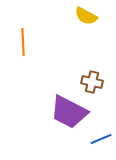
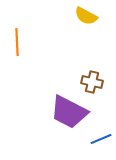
orange line: moved 6 px left
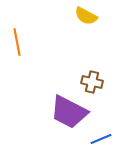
orange line: rotated 8 degrees counterclockwise
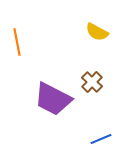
yellow semicircle: moved 11 px right, 16 px down
brown cross: rotated 30 degrees clockwise
purple trapezoid: moved 16 px left, 13 px up
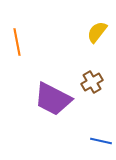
yellow semicircle: rotated 100 degrees clockwise
brown cross: rotated 15 degrees clockwise
blue line: moved 2 px down; rotated 35 degrees clockwise
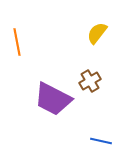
yellow semicircle: moved 1 px down
brown cross: moved 2 px left, 1 px up
